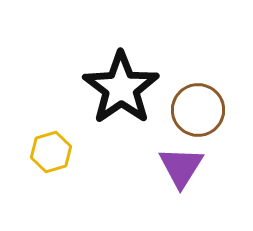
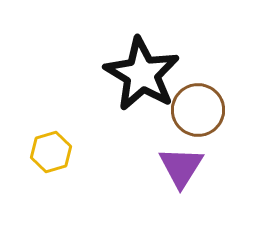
black star: moved 21 px right, 14 px up; rotated 6 degrees counterclockwise
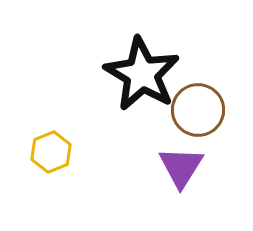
yellow hexagon: rotated 6 degrees counterclockwise
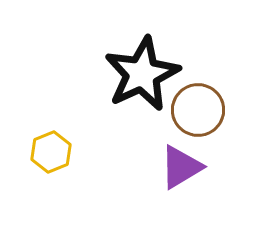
black star: rotated 16 degrees clockwise
purple triangle: rotated 27 degrees clockwise
